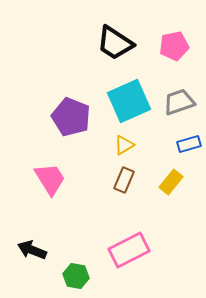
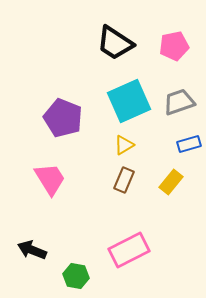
purple pentagon: moved 8 px left, 1 px down
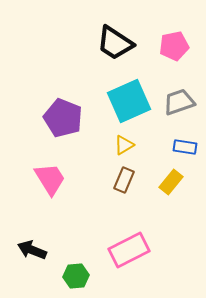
blue rectangle: moved 4 px left, 3 px down; rotated 25 degrees clockwise
green hexagon: rotated 15 degrees counterclockwise
